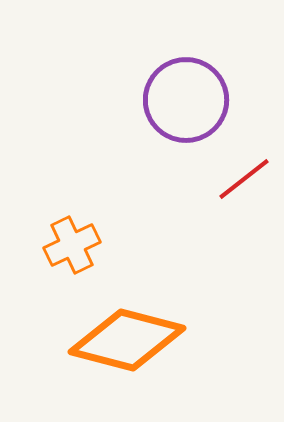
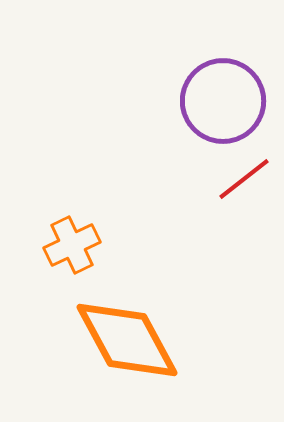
purple circle: moved 37 px right, 1 px down
orange diamond: rotated 47 degrees clockwise
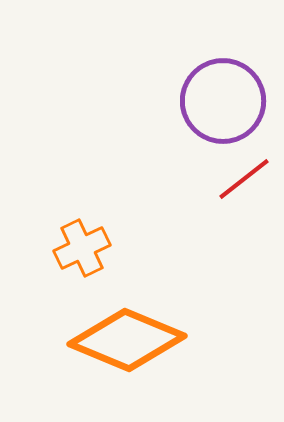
orange cross: moved 10 px right, 3 px down
orange diamond: rotated 39 degrees counterclockwise
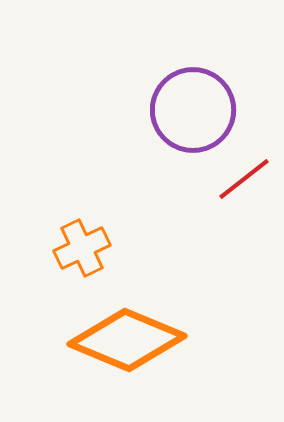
purple circle: moved 30 px left, 9 px down
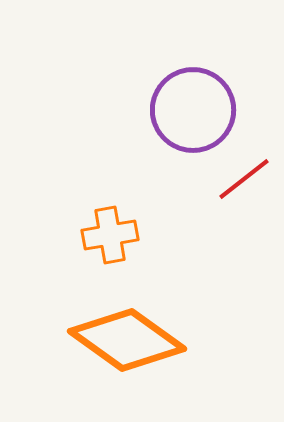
orange cross: moved 28 px right, 13 px up; rotated 16 degrees clockwise
orange diamond: rotated 13 degrees clockwise
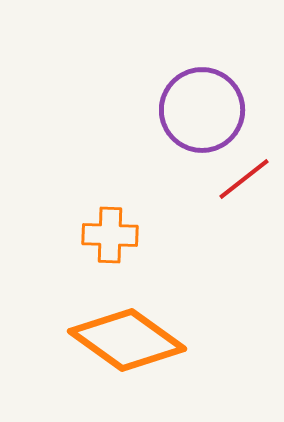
purple circle: moved 9 px right
orange cross: rotated 12 degrees clockwise
